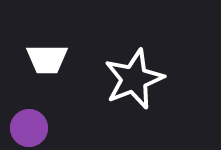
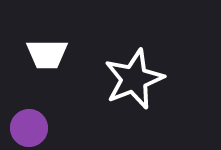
white trapezoid: moved 5 px up
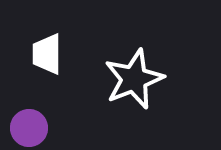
white trapezoid: rotated 90 degrees clockwise
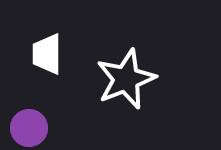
white star: moved 8 px left
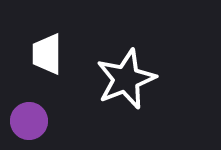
purple circle: moved 7 px up
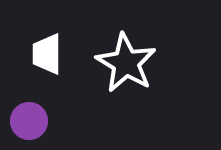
white star: moved 16 px up; rotated 20 degrees counterclockwise
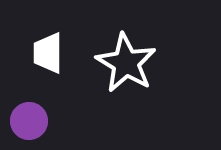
white trapezoid: moved 1 px right, 1 px up
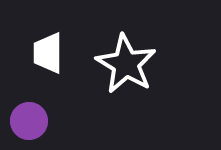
white star: moved 1 px down
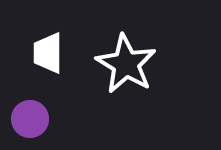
purple circle: moved 1 px right, 2 px up
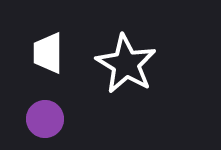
purple circle: moved 15 px right
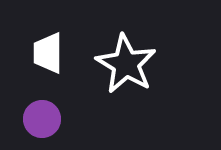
purple circle: moved 3 px left
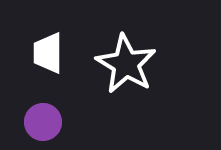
purple circle: moved 1 px right, 3 px down
